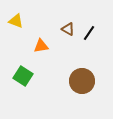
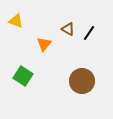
orange triangle: moved 3 px right, 2 px up; rotated 42 degrees counterclockwise
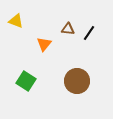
brown triangle: rotated 24 degrees counterclockwise
green square: moved 3 px right, 5 px down
brown circle: moved 5 px left
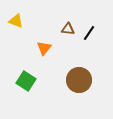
orange triangle: moved 4 px down
brown circle: moved 2 px right, 1 px up
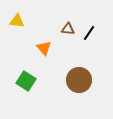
yellow triangle: moved 1 px right; rotated 14 degrees counterclockwise
orange triangle: rotated 21 degrees counterclockwise
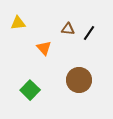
yellow triangle: moved 1 px right, 2 px down; rotated 14 degrees counterclockwise
green square: moved 4 px right, 9 px down; rotated 12 degrees clockwise
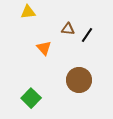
yellow triangle: moved 10 px right, 11 px up
black line: moved 2 px left, 2 px down
green square: moved 1 px right, 8 px down
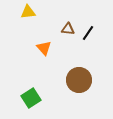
black line: moved 1 px right, 2 px up
green square: rotated 12 degrees clockwise
